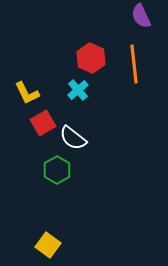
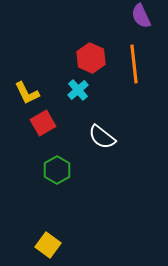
white semicircle: moved 29 px right, 1 px up
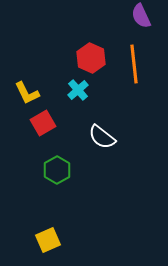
yellow square: moved 5 px up; rotated 30 degrees clockwise
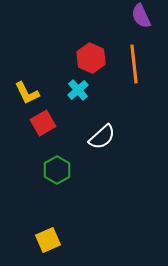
white semicircle: rotated 80 degrees counterclockwise
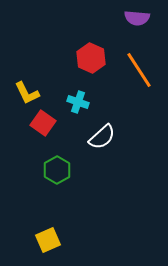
purple semicircle: moved 4 px left, 2 px down; rotated 60 degrees counterclockwise
orange line: moved 5 px right, 6 px down; rotated 27 degrees counterclockwise
cyan cross: moved 12 px down; rotated 30 degrees counterclockwise
red square: rotated 25 degrees counterclockwise
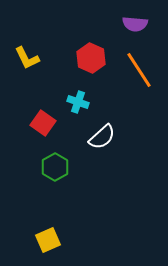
purple semicircle: moved 2 px left, 6 px down
yellow L-shape: moved 35 px up
green hexagon: moved 2 px left, 3 px up
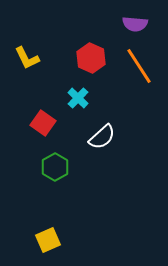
orange line: moved 4 px up
cyan cross: moved 4 px up; rotated 25 degrees clockwise
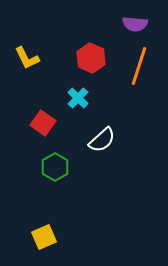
orange line: rotated 51 degrees clockwise
white semicircle: moved 3 px down
yellow square: moved 4 px left, 3 px up
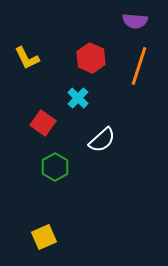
purple semicircle: moved 3 px up
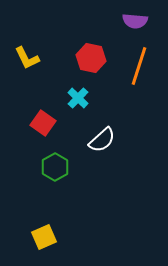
red hexagon: rotated 12 degrees counterclockwise
